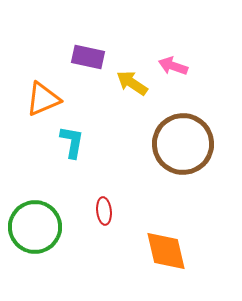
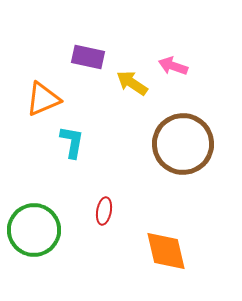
red ellipse: rotated 16 degrees clockwise
green circle: moved 1 px left, 3 px down
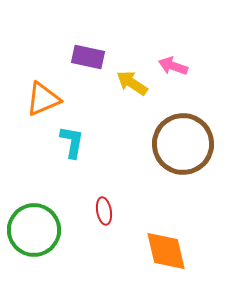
red ellipse: rotated 20 degrees counterclockwise
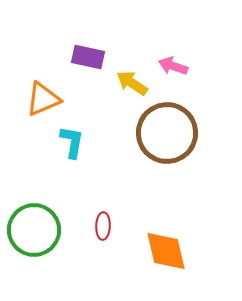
brown circle: moved 16 px left, 11 px up
red ellipse: moved 1 px left, 15 px down; rotated 12 degrees clockwise
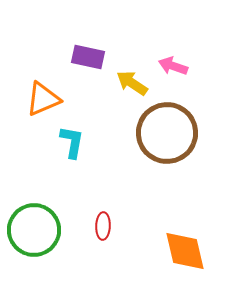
orange diamond: moved 19 px right
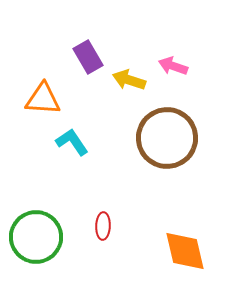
purple rectangle: rotated 48 degrees clockwise
yellow arrow: moved 3 px left, 3 px up; rotated 16 degrees counterclockwise
orange triangle: rotated 27 degrees clockwise
brown circle: moved 5 px down
cyan L-shape: rotated 44 degrees counterclockwise
green circle: moved 2 px right, 7 px down
